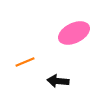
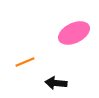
black arrow: moved 2 px left, 2 px down
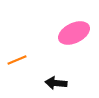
orange line: moved 8 px left, 2 px up
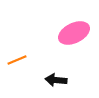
black arrow: moved 3 px up
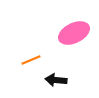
orange line: moved 14 px right
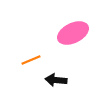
pink ellipse: moved 1 px left
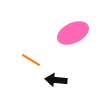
orange line: rotated 54 degrees clockwise
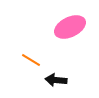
pink ellipse: moved 3 px left, 6 px up
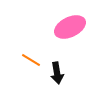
black arrow: moved 1 px right, 7 px up; rotated 105 degrees counterclockwise
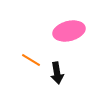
pink ellipse: moved 1 px left, 4 px down; rotated 12 degrees clockwise
